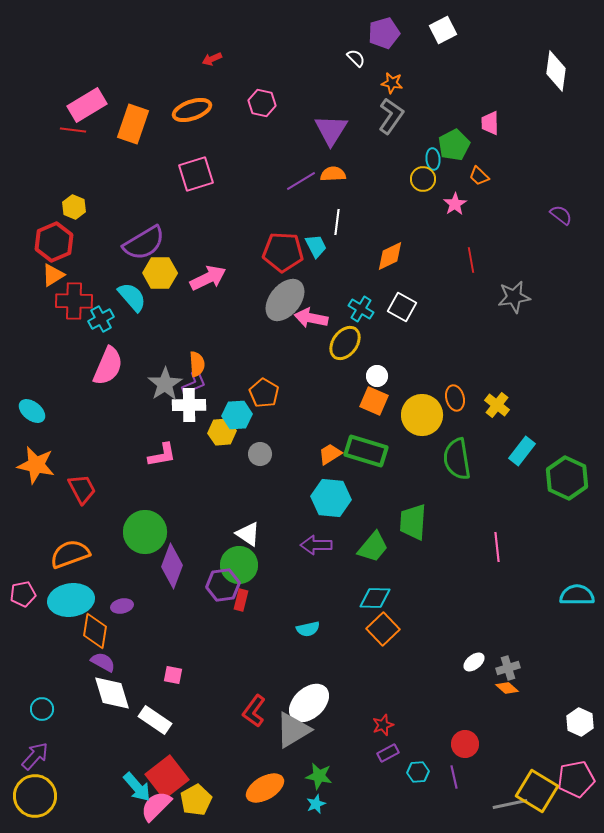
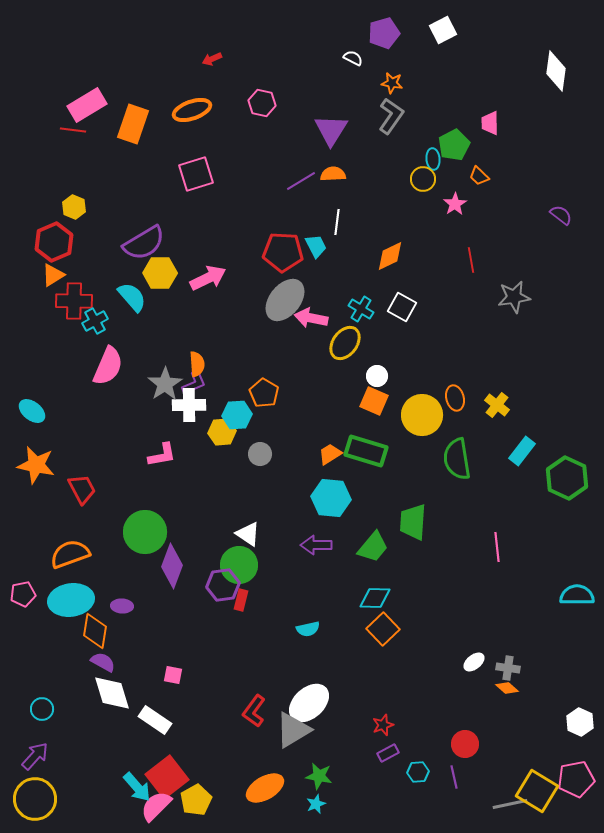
white semicircle at (356, 58): moved 3 px left; rotated 18 degrees counterclockwise
cyan cross at (101, 319): moved 6 px left, 2 px down
purple ellipse at (122, 606): rotated 15 degrees clockwise
gray cross at (508, 668): rotated 25 degrees clockwise
yellow circle at (35, 796): moved 3 px down
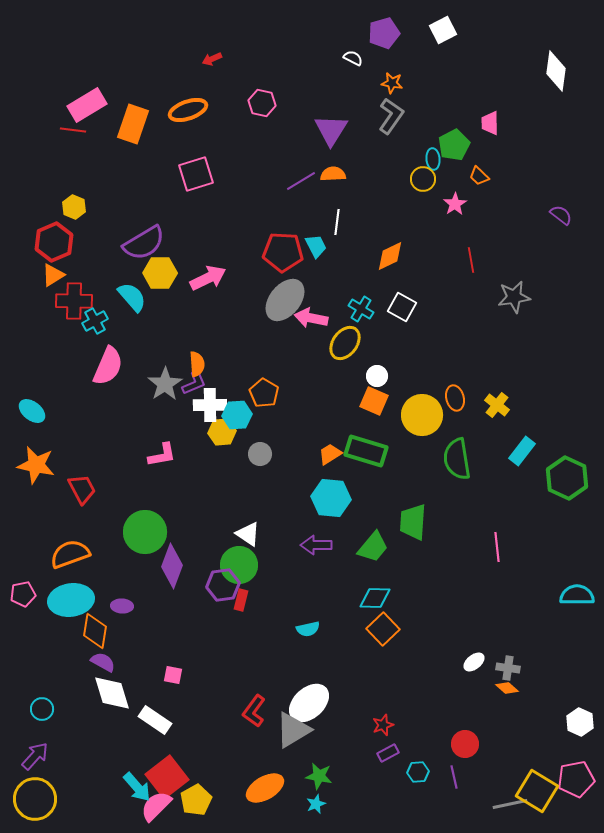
orange ellipse at (192, 110): moved 4 px left
white cross at (189, 405): moved 21 px right
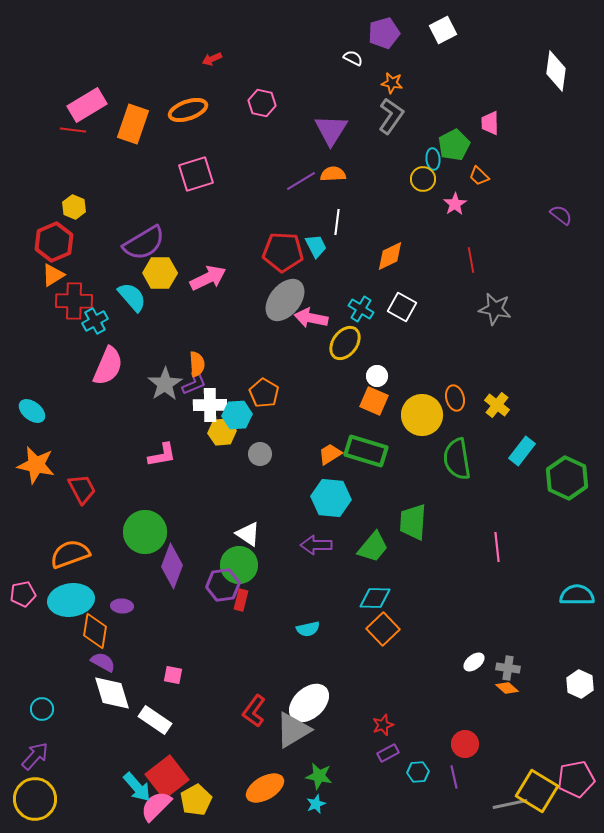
gray star at (514, 297): moved 19 px left, 12 px down; rotated 20 degrees clockwise
white hexagon at (580, 722): moved 38 px up
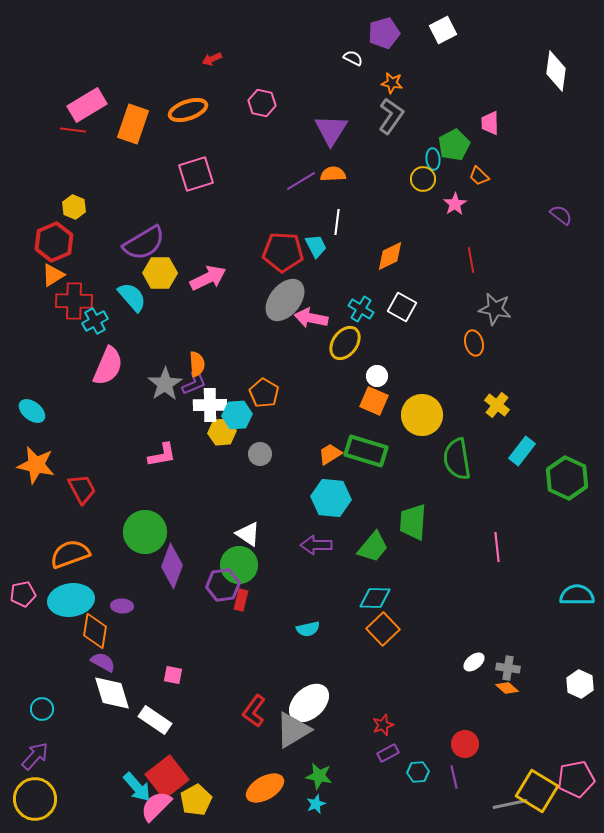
orange ellipse at (455, 398): moved 19 px right, 55 px up
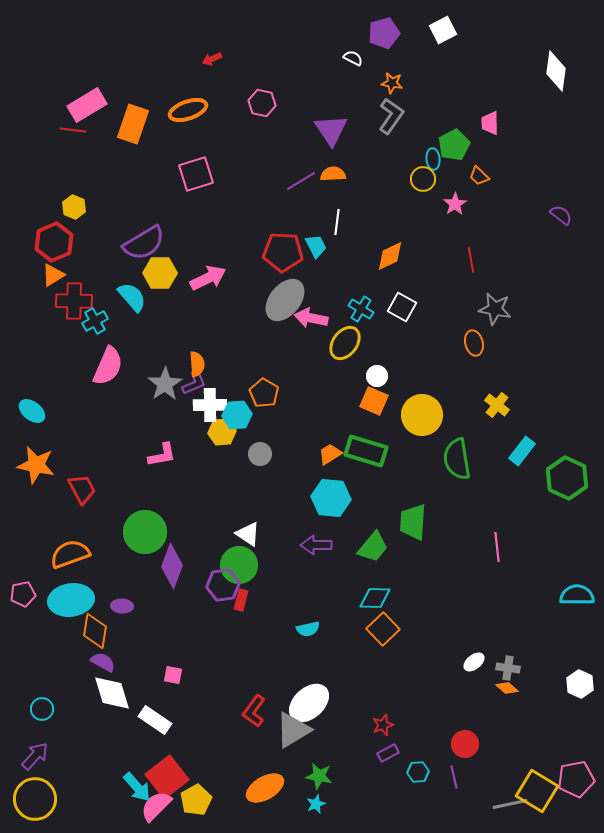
purple triangle at (331, 130): rotated 6 degrees counterclockwise
